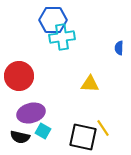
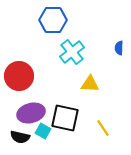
cyan cross: moved 10 px right, 15 px down; rotated 30 degrees counterclockwise
black square: moved 18 px left, 19 px up
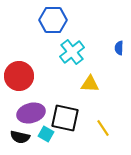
cyan square: moved 3 px right, 3 px down
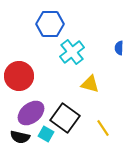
blue hexagon: moved 3 px left, 4 px down
yellow triangle: rotated 12 degrees clockwise
purple ellipse: rotated 24 degrees counterclockwise
black square: rotated 24 degrees clockwise
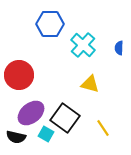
cyan cross: moved 11 px right, 7 px up; rotated 10 degrees counterclockwise
red circle: moved 1 px up
black semicircle: moved 4 px left
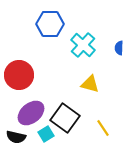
cyan square: rotated 28 degrees clockwise
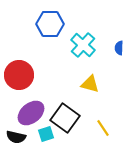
cyan square: rotated 14 degrees clockwise
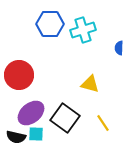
cyan cross: moved 15 px up; rotated 30 degrees clockwise
yellow line: moved 5 px up
cyan square: moved 10 px left; rotated 21 degrees clockwise
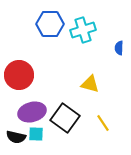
purple ellipse: moved 1 px right, 1 px up; rotated 24 degrees clockwise
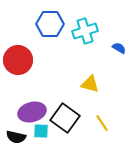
cyan cross: moved 2 px right, 1 px down
blue semicircle: rotated 120 degrees clockwise
red circle: moved 1 px left, 15 px up
yellow line: moved 1 px left
cyan square: moved 5 px right, 3 px up
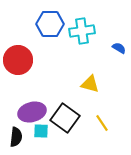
cyan cross: moved 3 px left; rotated 10 degrees clockwise
black semicircle: rotated 96 degrees counterclockwise
